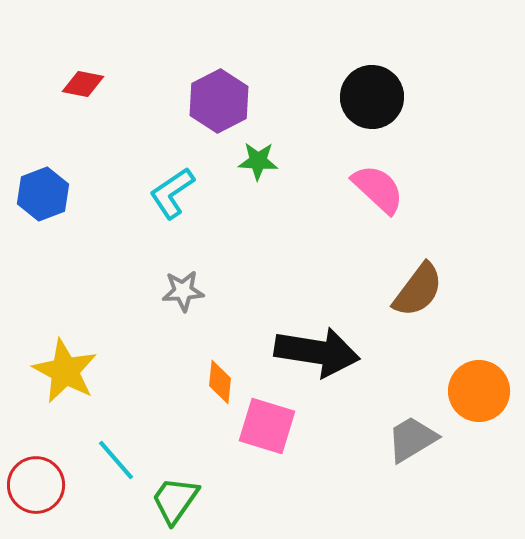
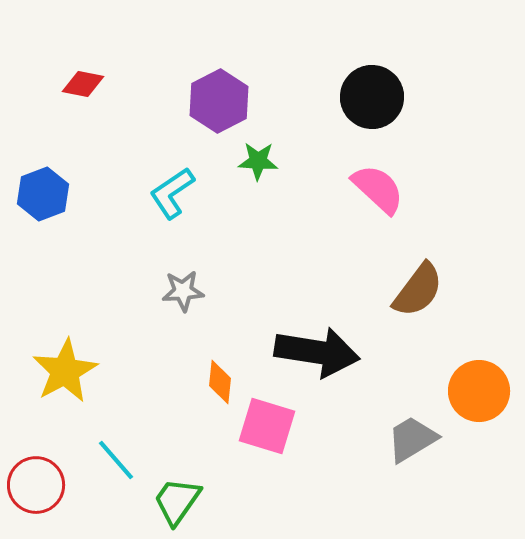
yellow star: rotated 16 degrees clockwise
green trapezoid: moved 2 px right, 1 px down
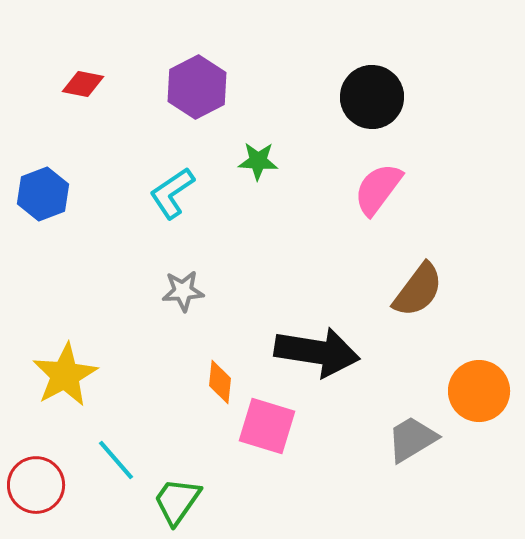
purple hexagon: moved 22 px left, 14 px up
pink semicircle: rotated 96 degrees counterclockwise
yellow star: moved 4 px down
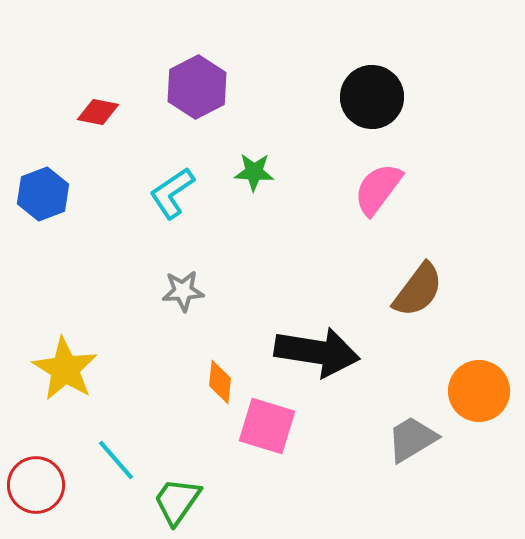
red diamond: moved 15 px right, 28 px down
green star: moved 4 px left, 11 px down
yellow star: moved 6 px up; rotated 12 degrees counterclockwise
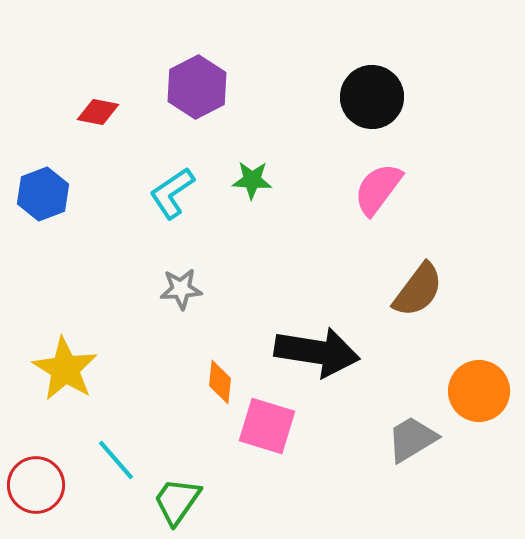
green star: moved 2 px left, 8 px down
gray star: moved 2 px left, 2 px up
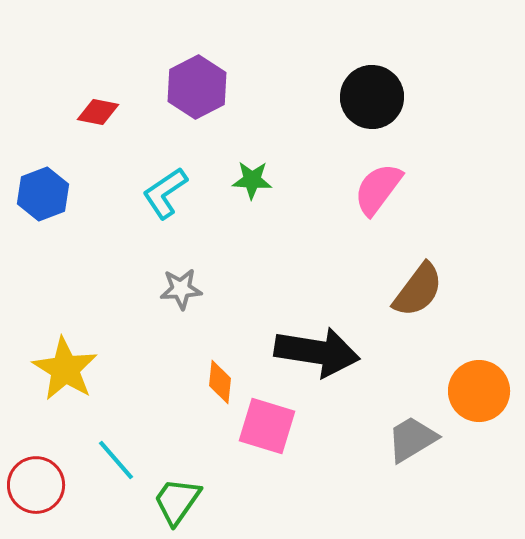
cyan L-shape: moved 7 px left
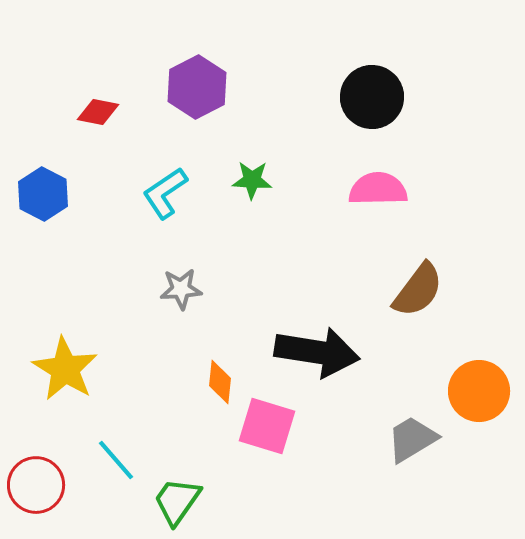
pink semicircle: rotated 52 degrees clockwise
blue hexagon: rotated 12 degrees counterclockwise
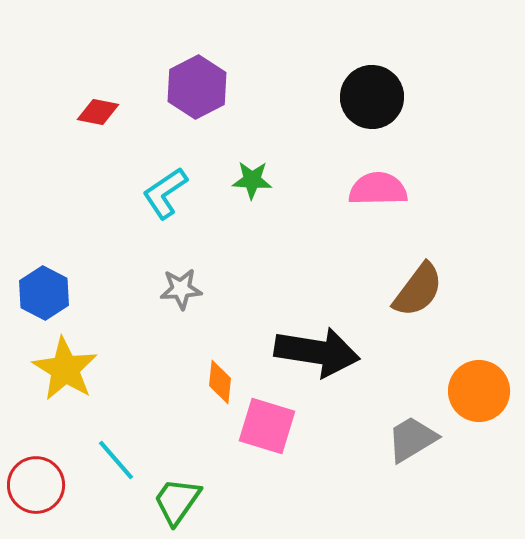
blue hexagon: moved 1 px right, 99 px down
